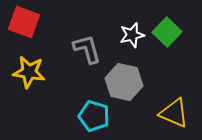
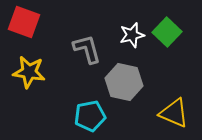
cyan pentagon: moved 4 px left; rotated 28 degrees counterclockwise
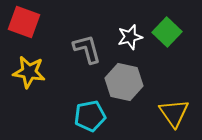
white star: moved 2 px left, 2 px down
yellow triangle: rotated 32 degrees clockwise
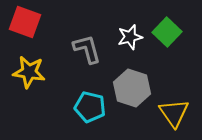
red square: moved 1 px right
gray hexagon: moved 8 px right, 6 px down; rotated 6 degrees clockwise
cyan pentagon: moved 9 px up; rotated 24 degrees clockwise
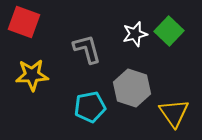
red square: moved 1 px left
green square: moved 2 px right, 1 px up
white star: moved 5 px right, 3 px up
yellow star: moved 3 px right, 3 px down; rotated 12 degrees counterclockwise
cyan pentagon: rotated 24 degrees counterclockwise
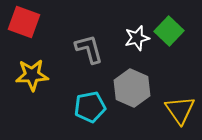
white star: moved 2 px right, 4 px down
gray L-shape: moved 2 px right
gray hexagon: rotated 6 degrees clockwise
yellow triangle: moved 6 px right, 3 px up
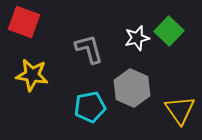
yellow star: rotated 12 degrees clockwise
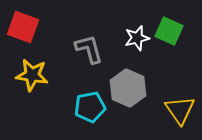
red square: moved 1 px left, 5 px down
green square: rotated 20 degrees counterclockwise
gray hexagon: moved 4 px left
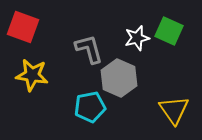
gray hexagon: moved 9 px left, 10 px up
yellow triangle: moved 6 px left
